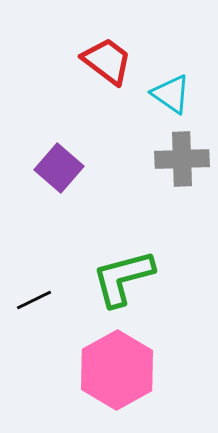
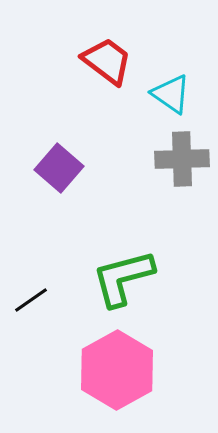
black line: moved 3 px left; rotated 9 degrees counterclockwise
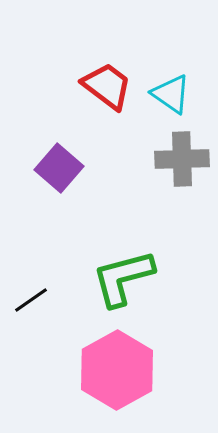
red trapezoid: moved 25 px down
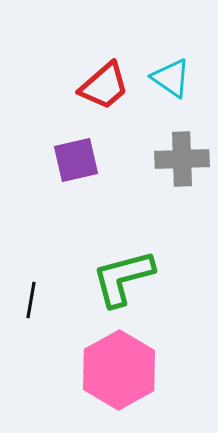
red trapezoid: moved 3 px left; rotated 102 degrees clockwise
cyan triangle: moved 16 px up
purple square: moved 17 px right, 8 px up; rotated 36 degrees clockwise
black line: rotated 45 degrees counterclockwise
pink hexagon: moved 2 px right
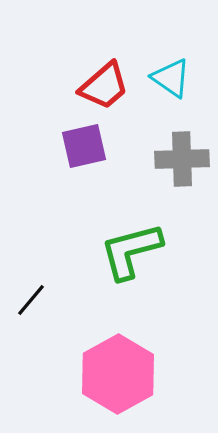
purple square: moved 8 px right, 14 px up
green L-shape: moved 8 px right, 27 px up
black line: rotated 30 degrees clockwise
pink hexagon: moved 1 px left, 4 px down
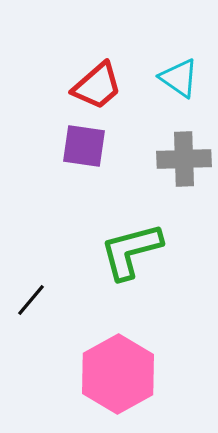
cyan triangle: moved 8 px right
red trapezoid: moved 7 px left
purple square: rotated 21 degrees clockwise
gray cross: moved 2 px right
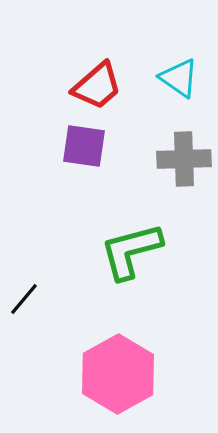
black line: moved 7 px left, 1 px up
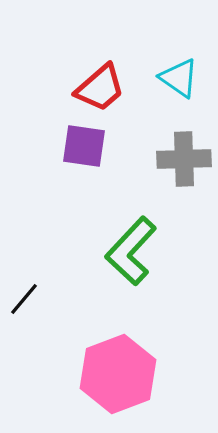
red trapezoid: moved 3 px right, 2 px down
green L-shape: rotated 32 degrees counterclockwise
pink hexagon: rotated 8 degrees clockwise
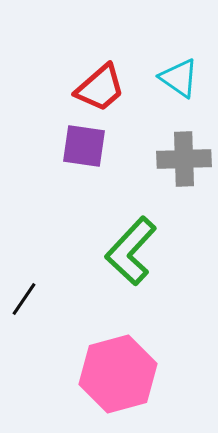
black line: rotated 6 degrees counterclockwise
pink hexagon: rotated 6 degrees clockwise
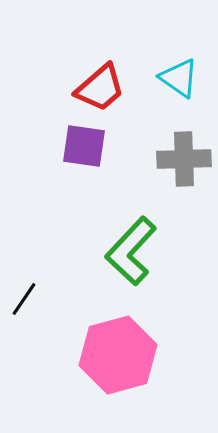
pink hexagon: moved 19 px up
